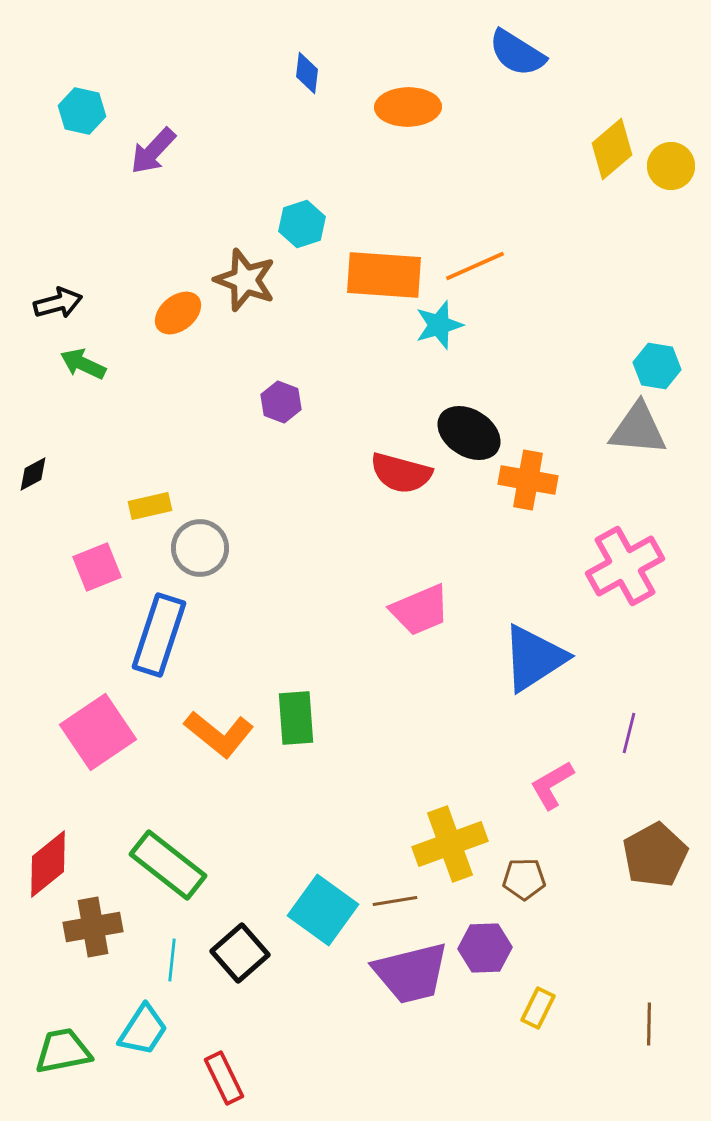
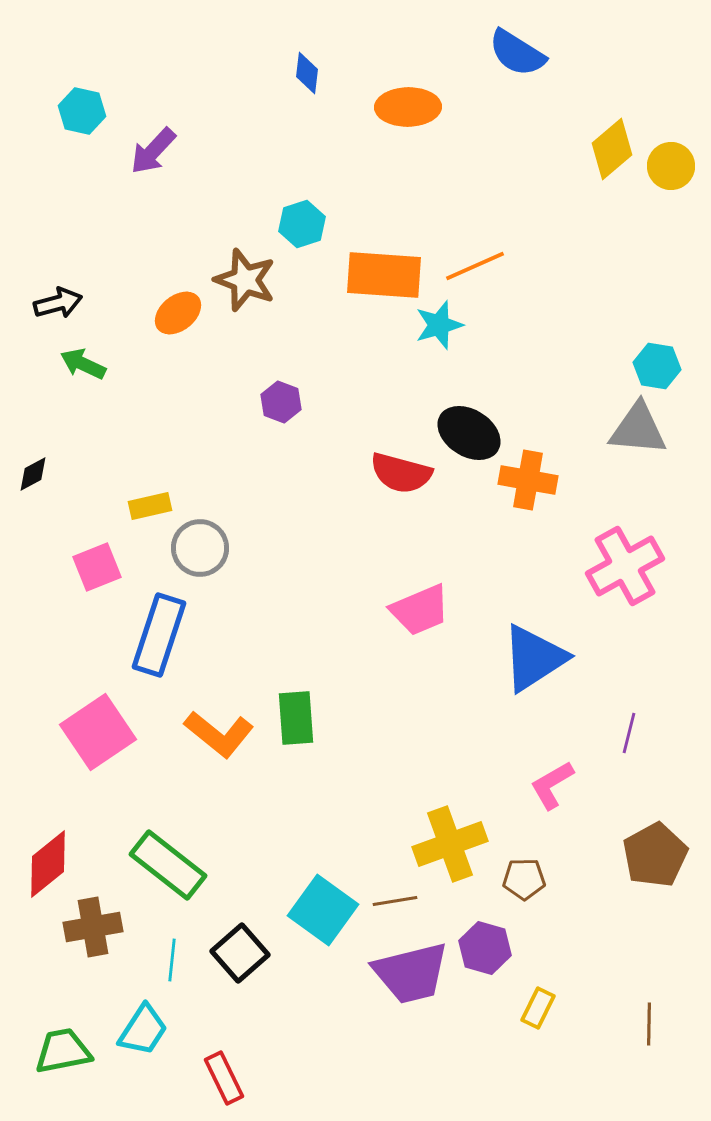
purple hexagon at (485, 948): rotated 18 degrees clockwise
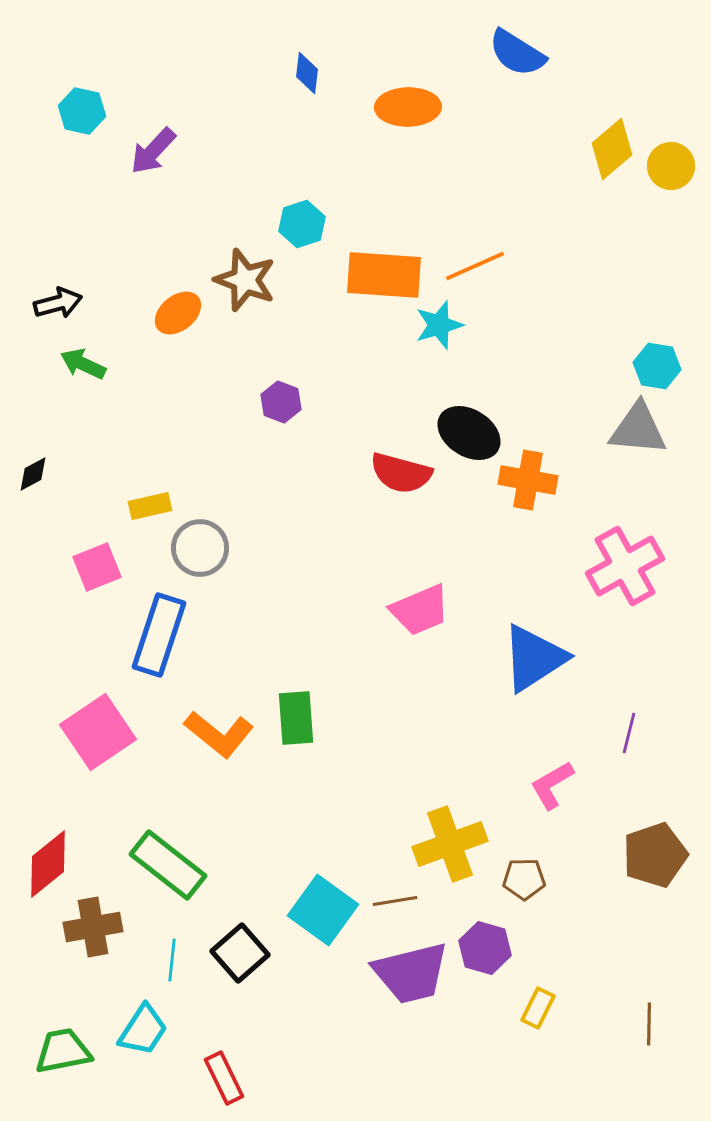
brown pentagon at (655, 855): rotated 10 degrees clockwise
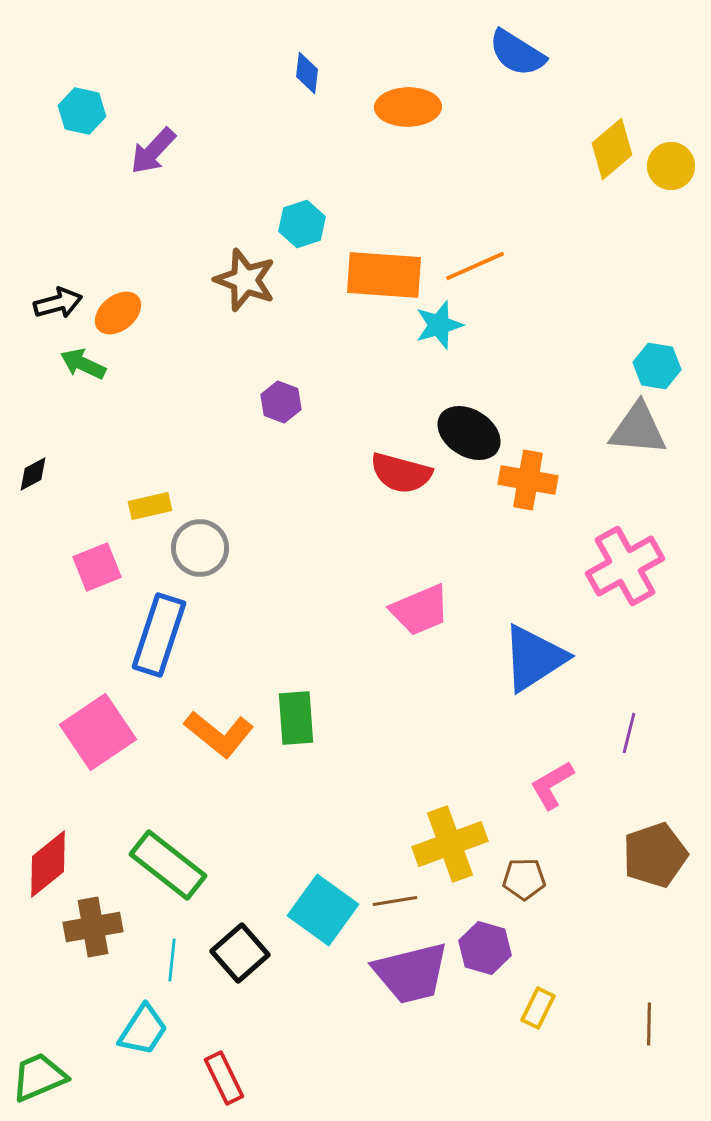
orange ellipse at (178, 313): moved 60 px left
green trapezoid at (63, 1051): moved 24 px left, 26 px down; rotated 12 degrees counterclockwise
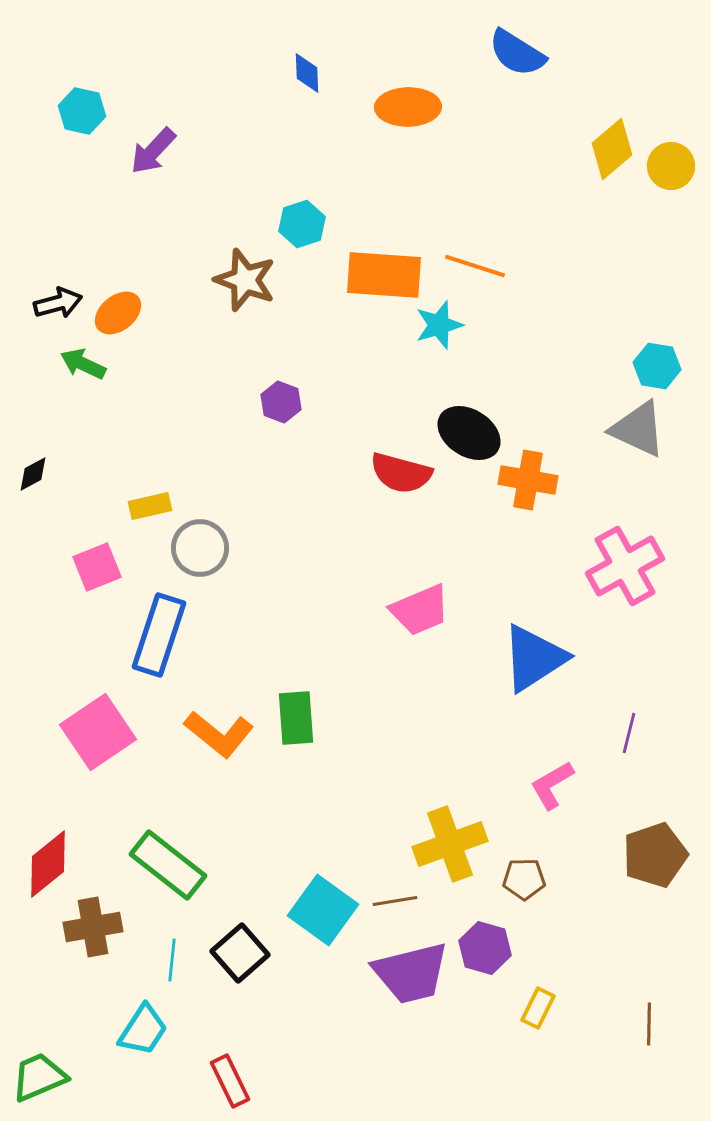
blue diamond at (307, 73): rotated 9 degrees counterclockwise
orange line at (475, 266): rotated 42 degrees clockwise
gray triangle at (638, 429): rotated 20 degrees clockwise
red rectangle at (224, 1078): moved 6 px right, 3 px down
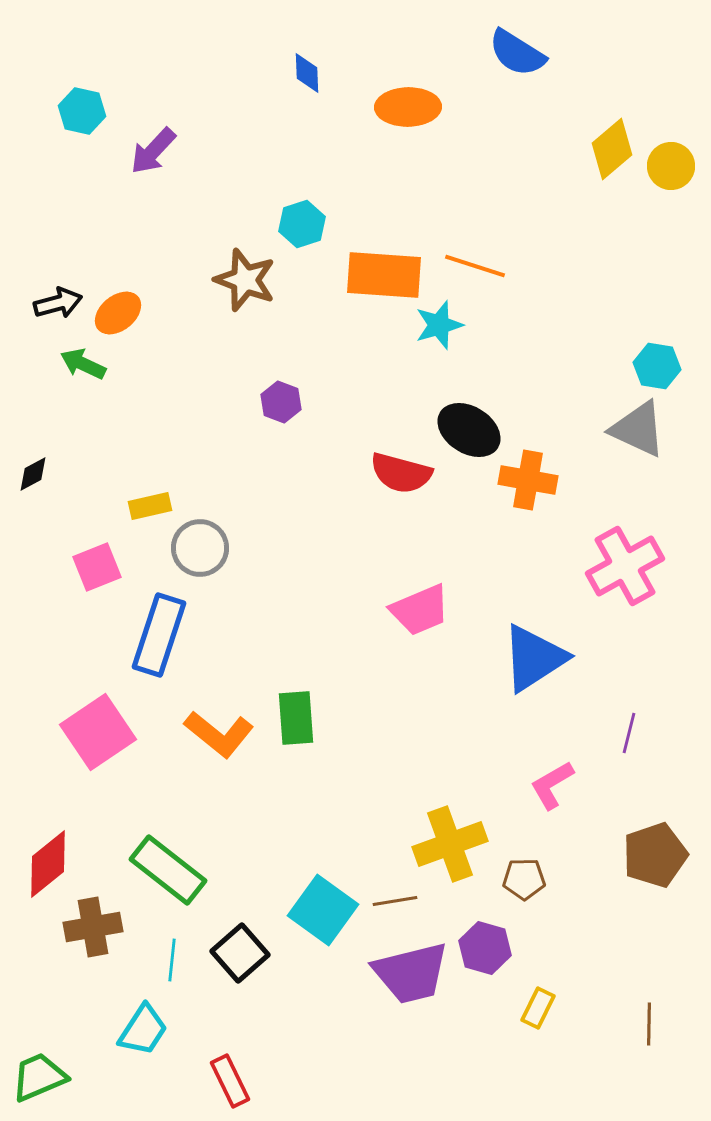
black ellipse at (469, 433): moved 3 px up
green rectangle at (168, 865): moved 5 px down
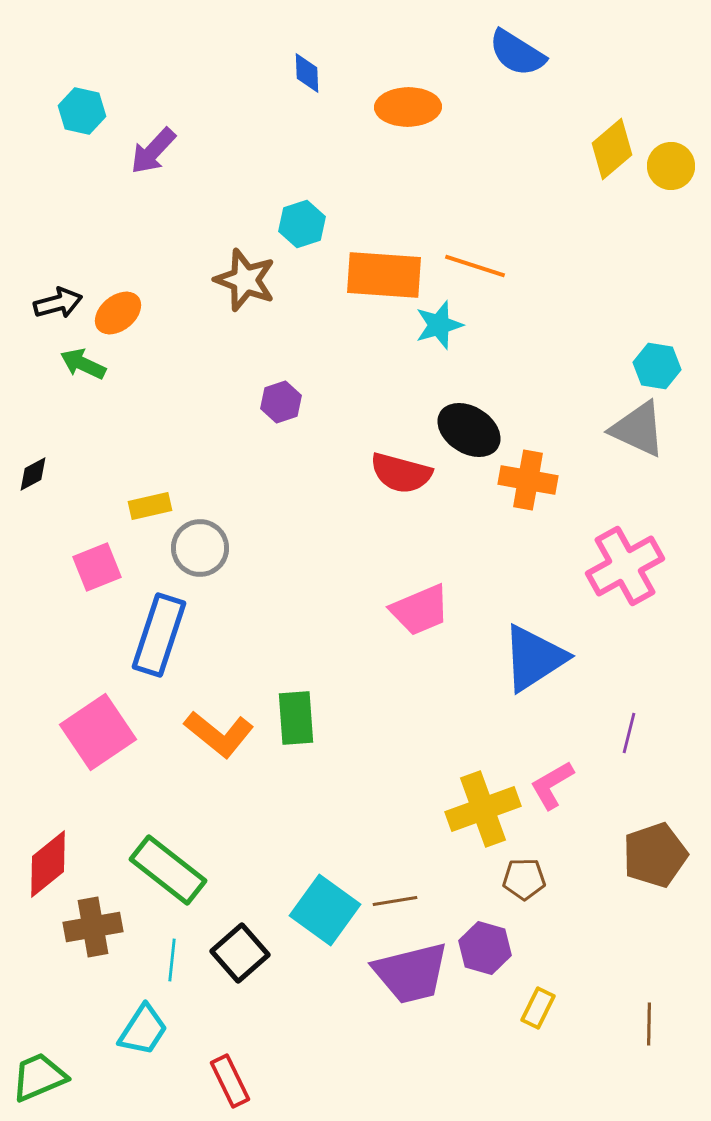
purple hexagon at (281, 402): rotated 21 degrees clockwise
yellow cross at (450, 844): moved 33 px right, 35 px up
cyan square at (323, 910): moved 2 px right
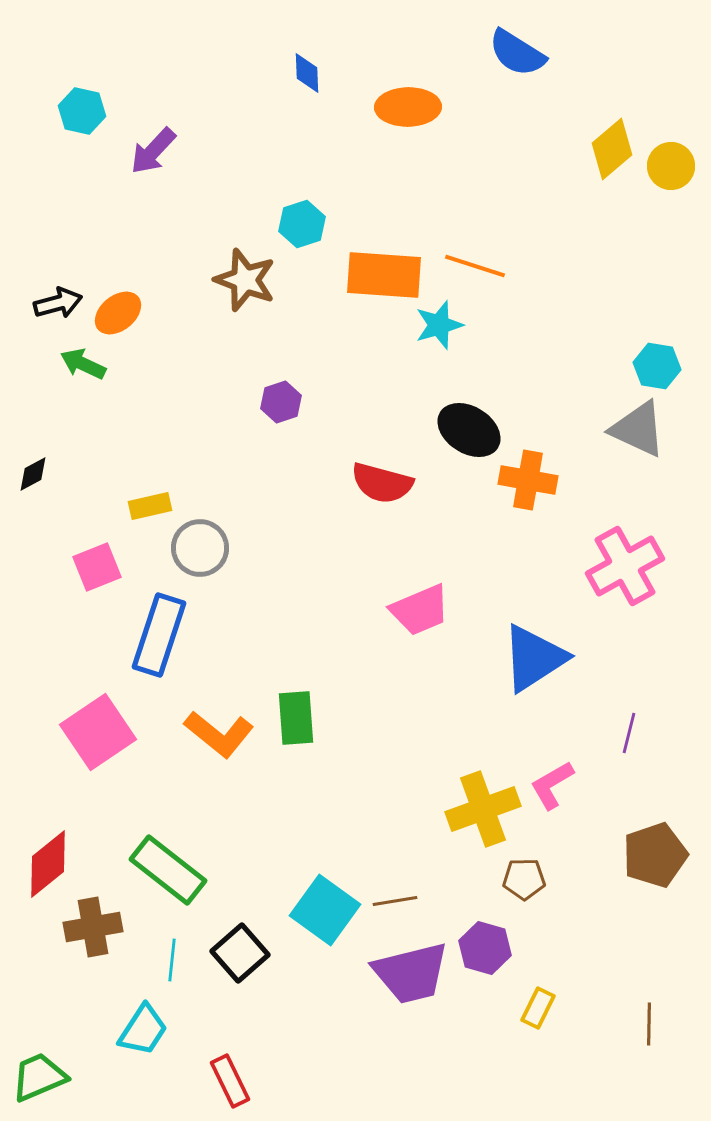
red semicircle at (401, 473): moved 19 px left, 10 px down
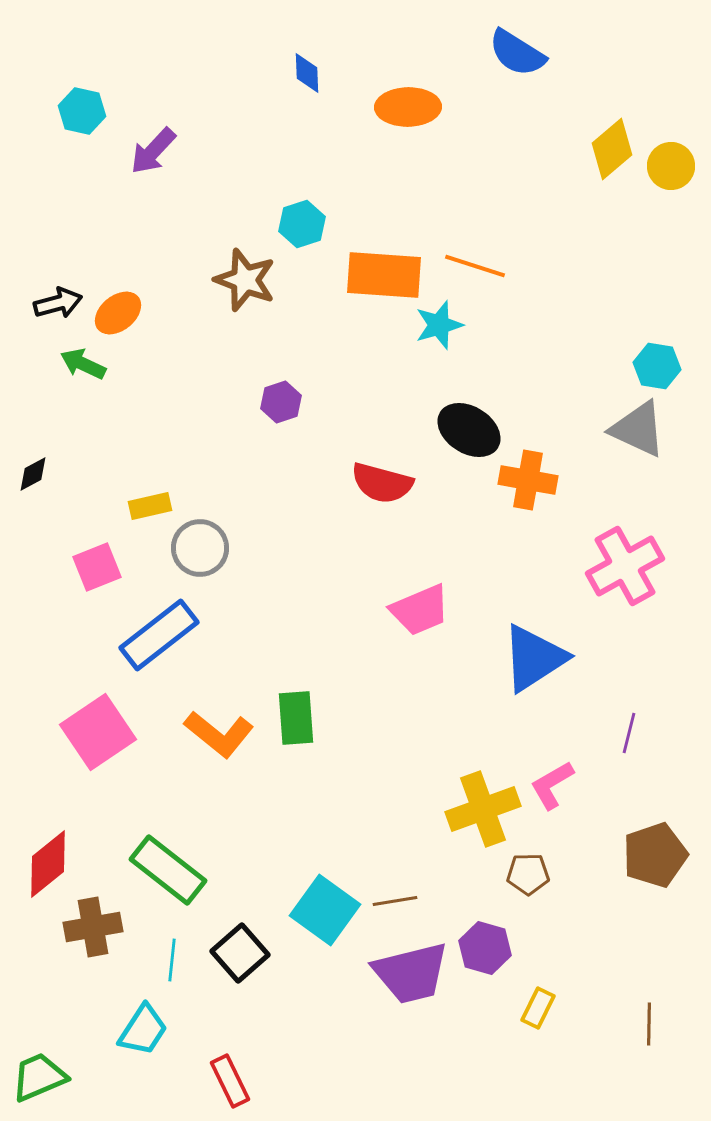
blue rectangle at (159, 635): rotated 34 degrees clockwise
brown pentagon at (524, 879): moved 4 px right, 5 px up
